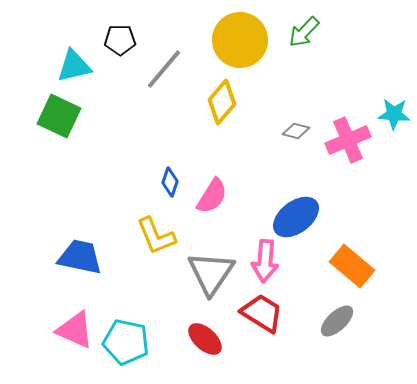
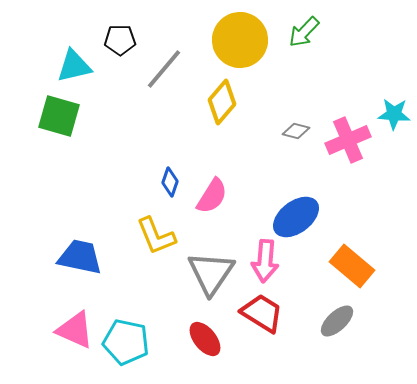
green square: rotated 9 degrees counterclockwise
red ellipse: rotated 9 degrees clockwise
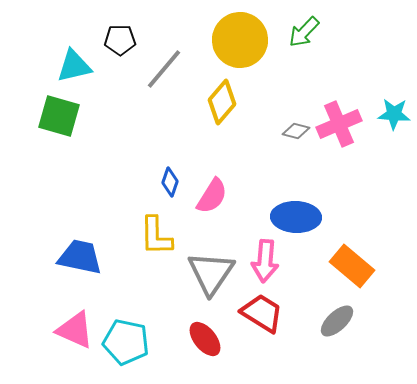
pink cross: moved 9 px left, 16 px up
blue ellipse: rotated 39 degrees clockwise
yellow L-shape: rotated 21 degrees clockwise
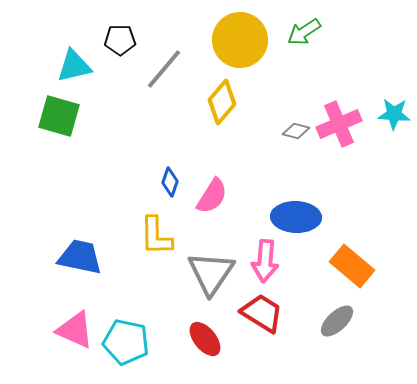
green arrow: rotated 12 degrees clockwise
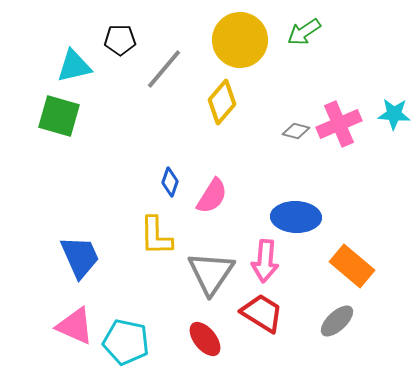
blue trapezoid: rotated 54 degrees clockwise
pink triangle: moved 4 px up
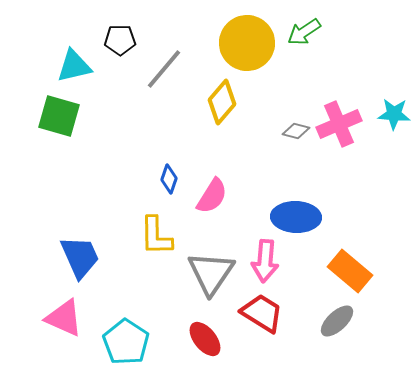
yellow circle: moved 7 px right, 3 px down
blue diamond: moved 1 px left, 3 px up
orange rectangle: moved 2 px left, 5 px down
pink triangle: moved 11 px left, 8 px up
cyan pentagon: rotated 21 degrees clockwise
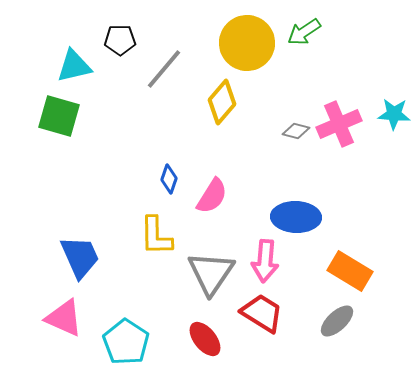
orange rectangle: rotated 9 degrees counterclockwise
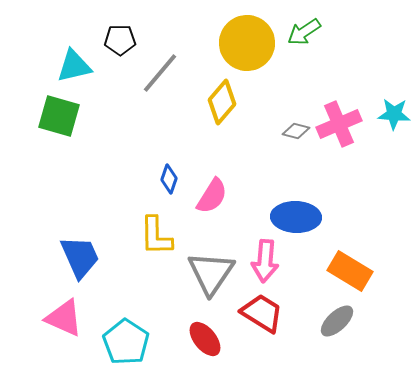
gray line: moved 4 px left, 4 px down
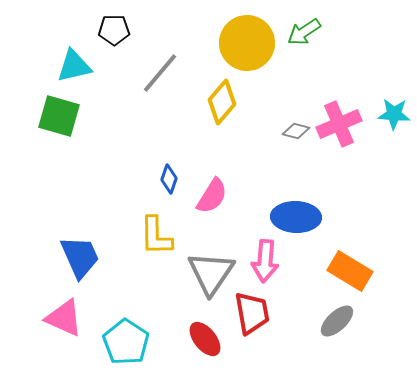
black pentagon: moved 6 px left, 10 px up
red trapezoid: moved 10 px left; rotated 48 degrees clockwise
